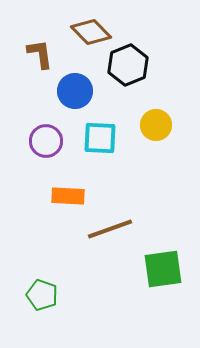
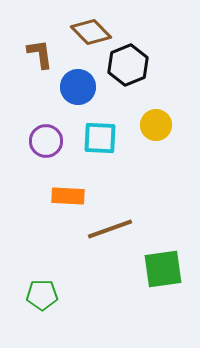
blue circle: moved 3 px right, 4 px up
green pentagon: rotated 20 degrees counterclockwise
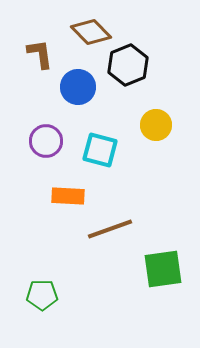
cyan square: moved 12 px down; rotated 12 degrees clockwise
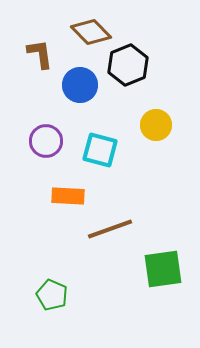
blue circle: moved 2 px right, 2 px up
green pentagon: moved 10 px right; rotated 24 degrees clockwise
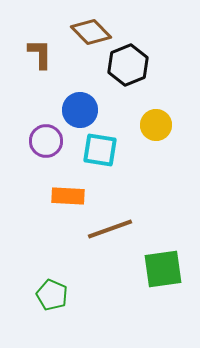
brown L-shape: rotated 8 degrees clockwise
blue circle: moved 25 px down
cyan square: rotated 6 degrees counterclockwise
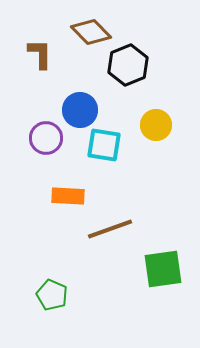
purple circle: moved 3 px up
cyan square: moved 4 px right, 5 px up
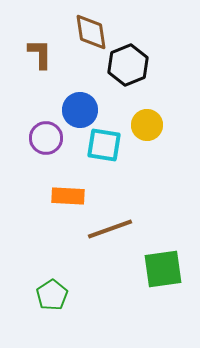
brown diamond: rotated 36 degrees clockwise
yellow circle: moved 9 px left
green pentagon: rotated 16 degrees clockwise
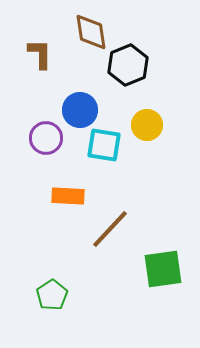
brown line: rotated 27 degrees counterclockwise
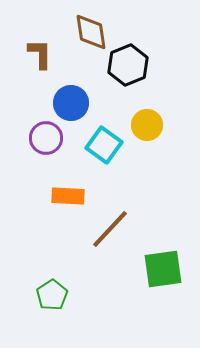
blue circle: moved 9 px left, 7 px up
cyan square: rotated 27 degrees clockwise
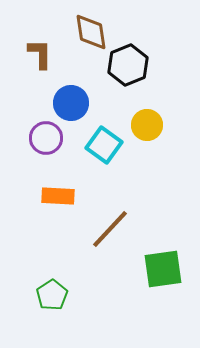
orange rectangle: moved 10 px left
